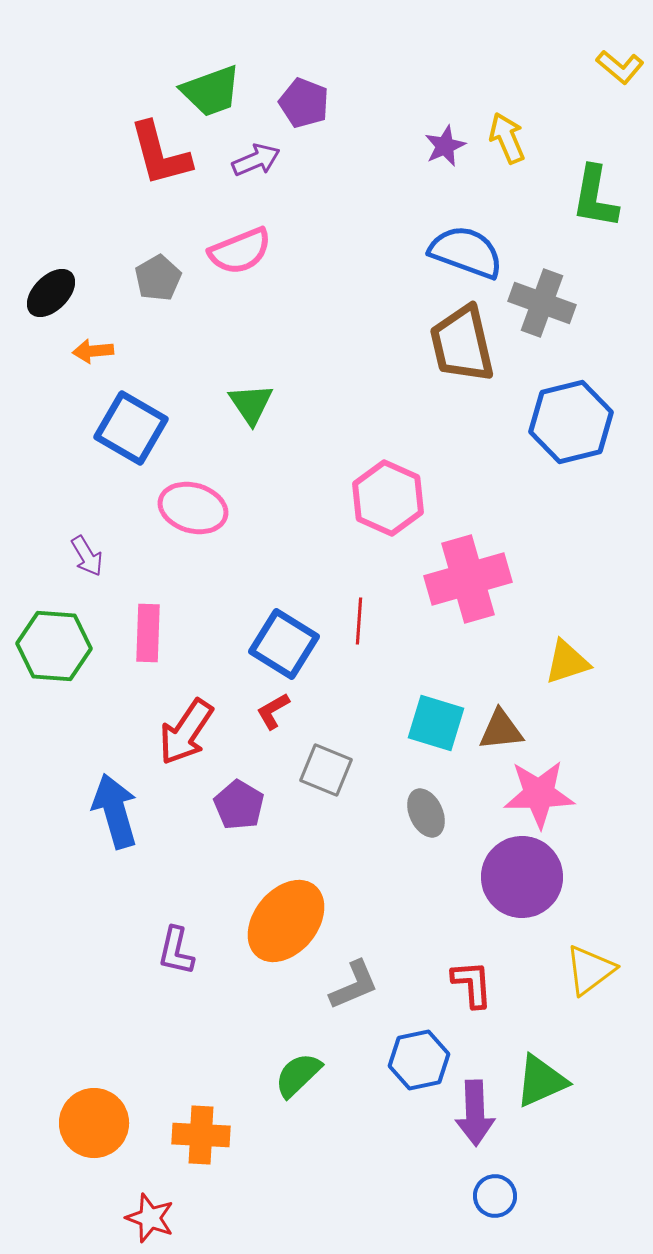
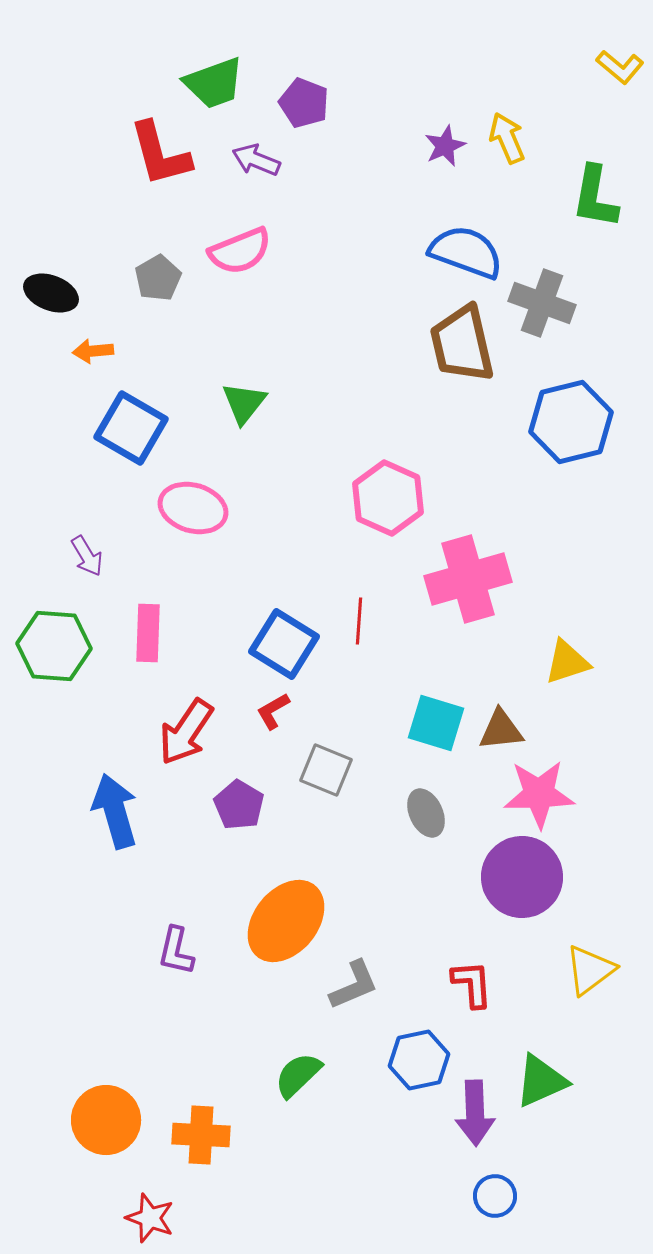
green trapezoid at (211, 91): moved 3 px right, 8 px up
purple arrow at (256, 160): rotated 135 degrees counterclockwise
black ellipse at (51, 293): rotated 66 degrees clockwise
green triangle at (251, 404): moved 7 px left, 1 px up; rotated 12 degrees clockwise
orange circle at (94, 1123): moved 12 px right, 3 px up
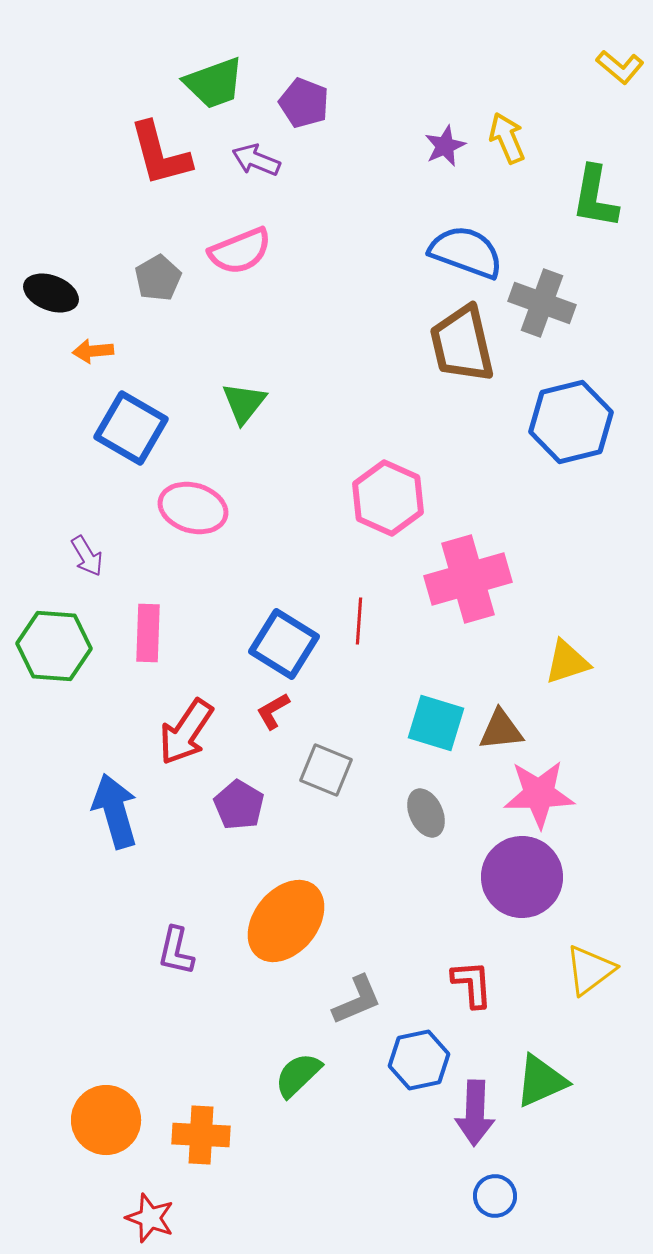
gray L-shape at (354, 985): moved 3 px right, 15 px down
purple arrow at (475, 1113): rotated 4 degrees clockwise
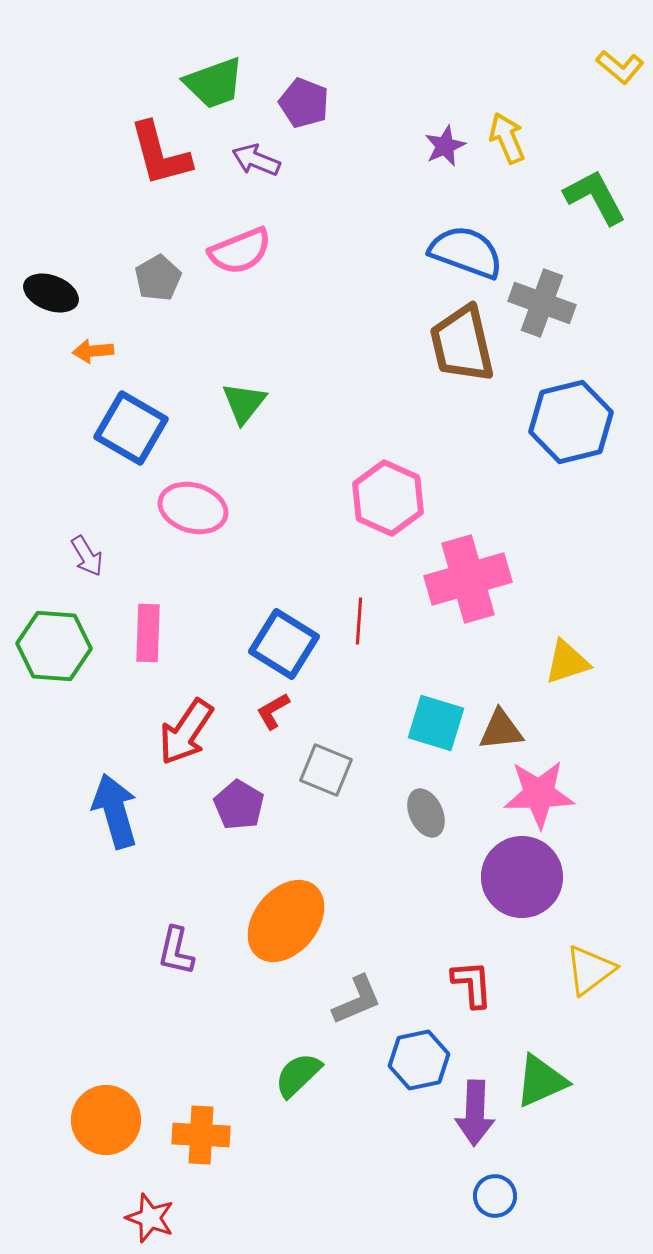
green L-shape at (595, 197): rotated 142 degrees clockwise
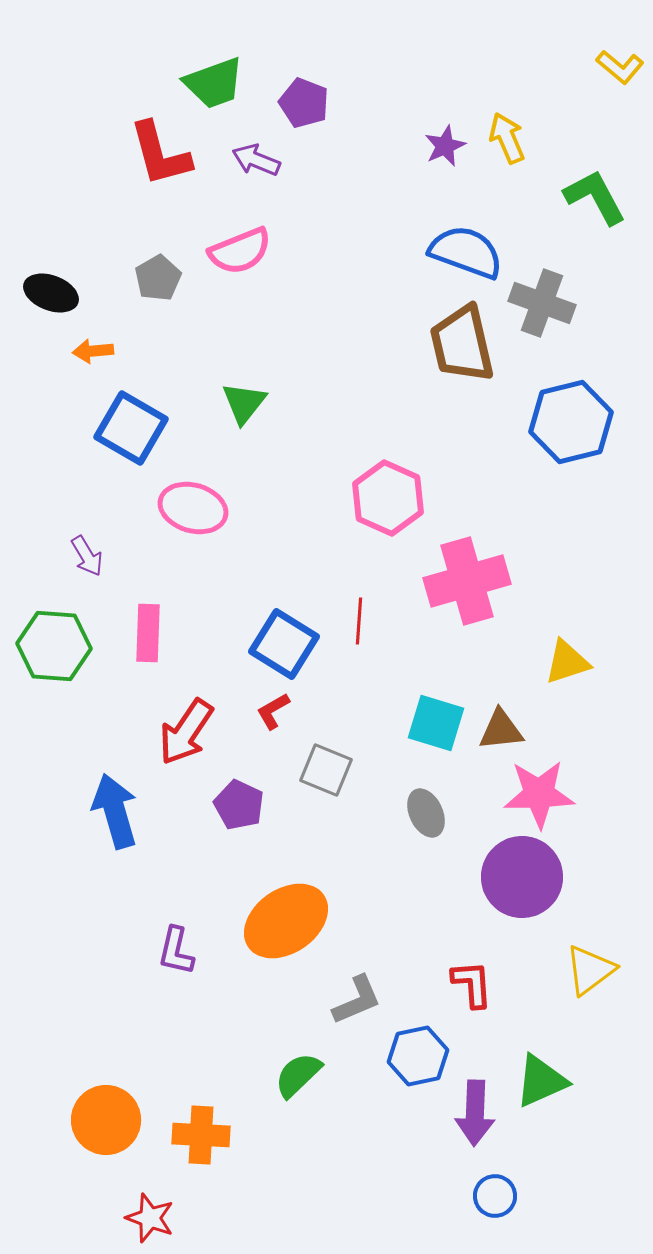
pink cross at (468, 579): moved 1 px left, 2 px down
purple pentagon at (239, 805): rotated 6 degrees counterclockwise
orange ellipse at (286, 921): rotated 16 degrees clockwise
blue hexagon at (419, 1060): moved 1 px left, 4 px up
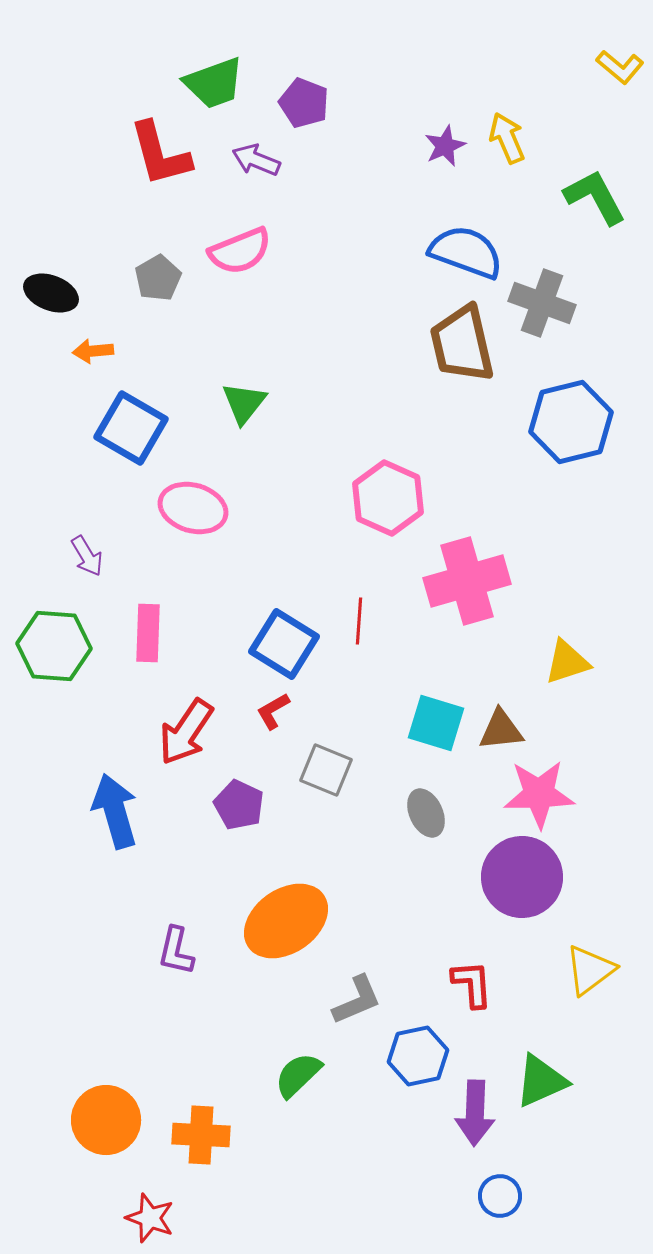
blue circle at (495, 1196): moved 5 px right
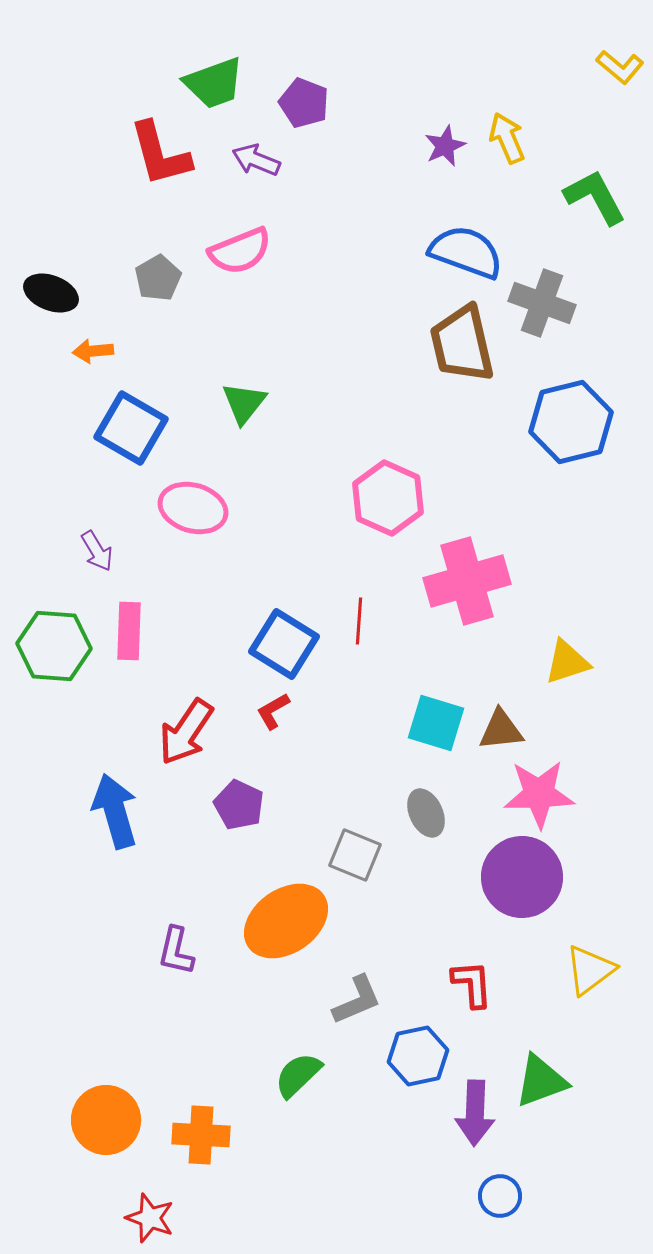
purple arrow at (87, 556): moved 10 px right, 5 px up
pink rectangle at (148, 633): moved 19 px left, 2 px up
gray square at (326, 770): moved 29 px right, 85 px down
green triangle at (541, 1081): rotated 4 degrees clockwise
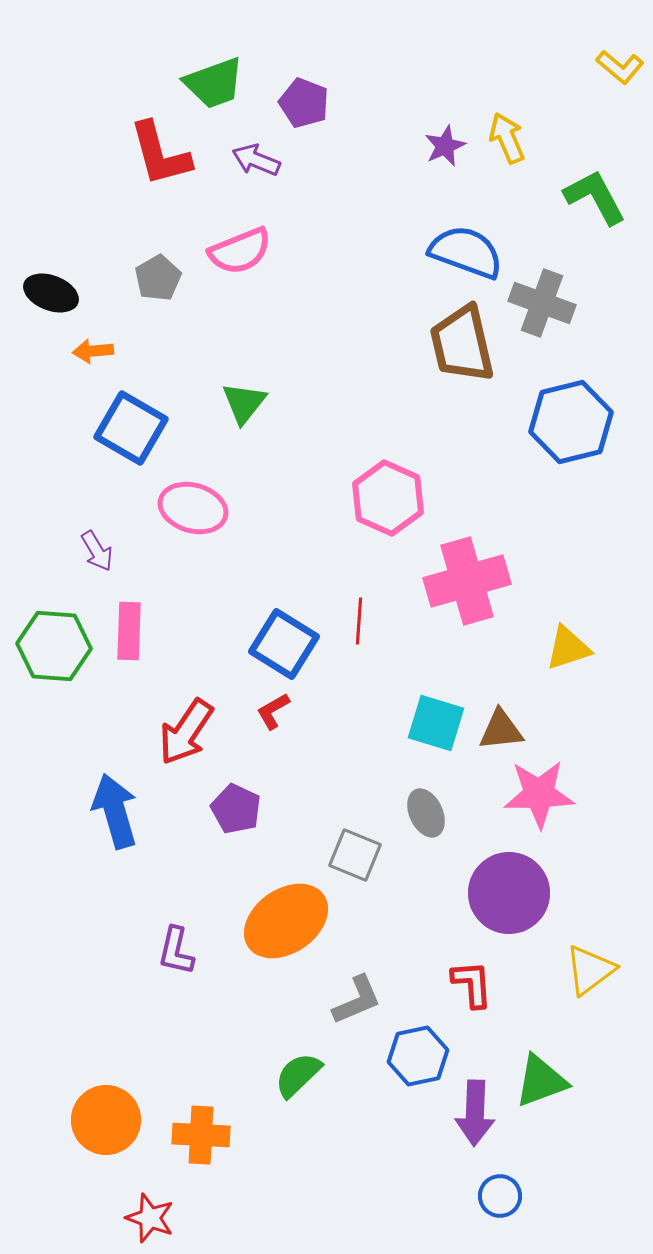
yellow triangle at (567, 662): moved 1 px right, 14 px up
purple pentagon at (239, 805): moved 3 px left, 4 px down
purple circle at (522, 877): moved 13 px left, 16 px down
